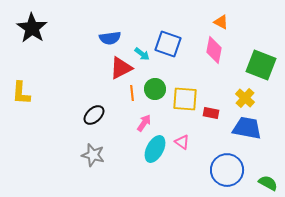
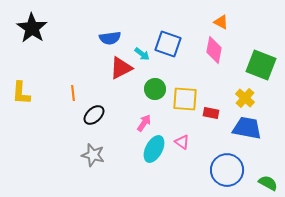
orange line: moved 59 px left
cyan ellipse: moved 1 px left
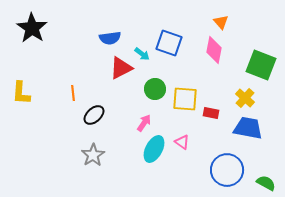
orange triangle: rotated 21 degrees clockwise
blue square: moved 1 px right, 1 px up
blue trapezoid: moved 1 px right
gray star: rotated 25 degrees clockwise
green semicircle: moved 2 px left
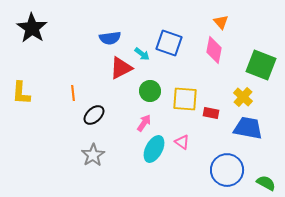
green circle: moved 5 px left, 2 px down
yellow cross: moved 2 px left, 1 px up
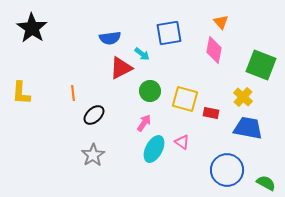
blue square: moved 10 px up; rotated 28 degrees counterclockwise
yellow square: rotated 12 degrees clockwise
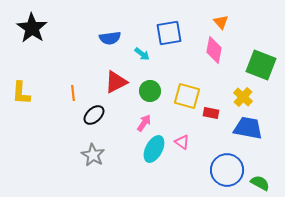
red triangle: moved 5 px left, 14 px down
yellow square: moved 2 px right, 3 px up
gray star: rotated 10 degrees counterclockwise
green semicircle: moved 6 px left
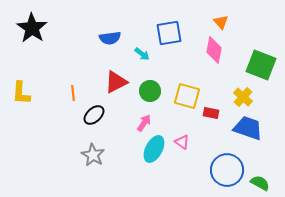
blue trapezoid: rotated 8 degrees clockwise
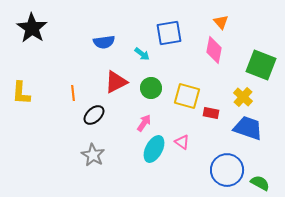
blue semicircle: moved 6 px left, 4 px down
green circle: moved 1 px right, 3 px up
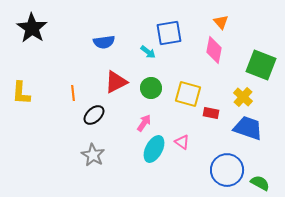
cyan arrow: moved 6 px right, 2 px up
yellow square: moved 1 px right, 2 px up
